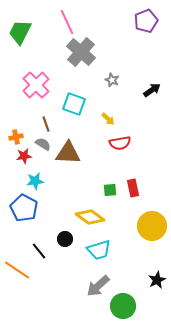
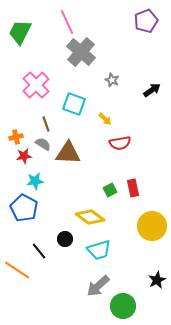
yellow arrow: moved 3 px left
green square: rotated 24 degrees counterclockwise
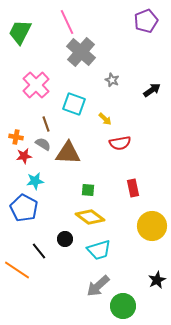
orange cross: rotated 24 degrees clockwise
green square: moved 22 px left; rotated 32 degrees clockwise
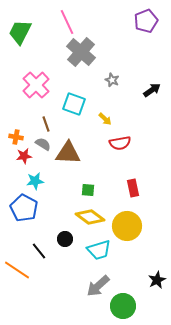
yellow circle: moved 25 px left
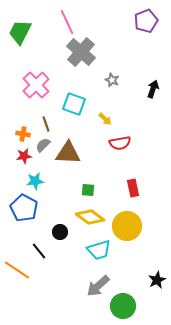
black arrow: moved 1 px right, 1 px up; rotated 36 degrees counterclockwise
orange cross: moved 7 px right, 3 px up
gray semicircle: moved 1 px down; rotated 77 degrees counterclockwise
black circle: moved 5 px left, 7 px up
